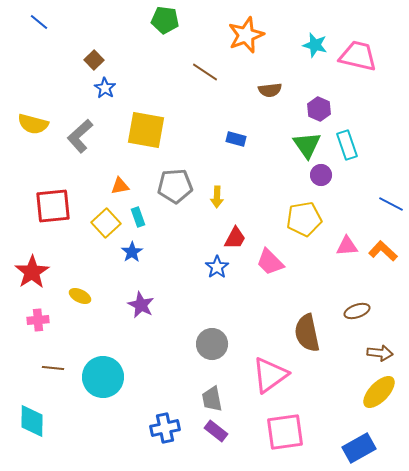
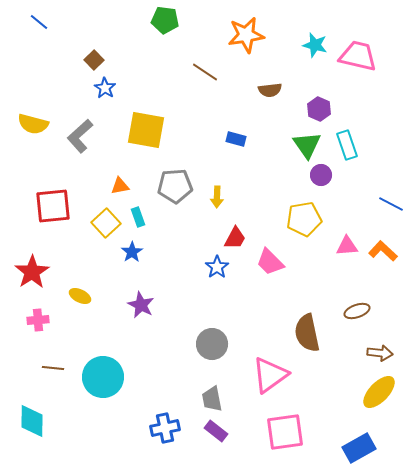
orange star at (246, 35): rotated 12 degrees clockwise
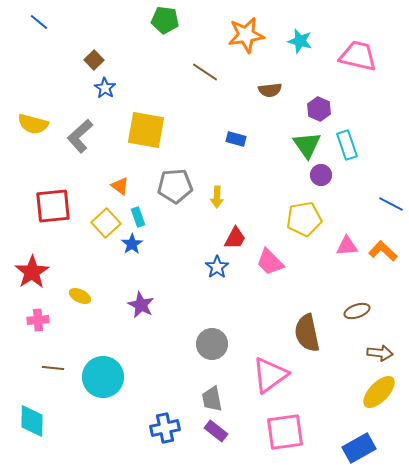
cyan star at (315, 45): moved 15 px left, 4 px up
orange triangle at (120, 186): rotated 48 degrees clockwise
blue star at (132, 252): moved 8 px up
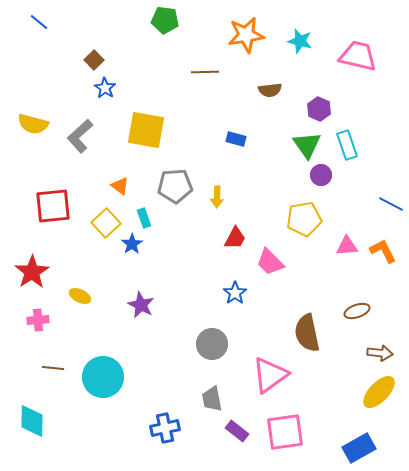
brown line at (205, 72): rotated 36 degrees counterclockwise
cyan rectangle at (138, 217): moved 6 px right, 1 px down
orange L-shape at (383, 251): rotated 20 degrees clockwise
blue star at (217, 267): moved 18 px right, 26 px down
purple rectangle at (216, 431): moved 21 px right
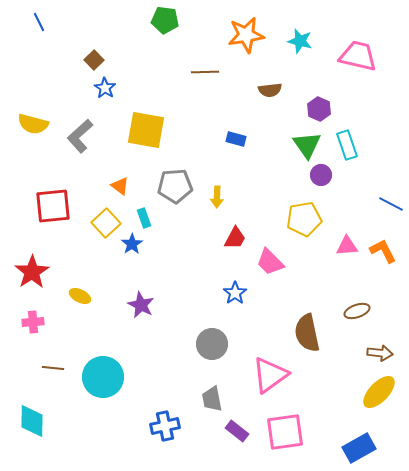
blue line at (39, 22): rotated 24 degrees clockwise
pink cross at (38, 320): moved 5 px left, 2 px down
blue cross at (165, 428): moved 2 px up
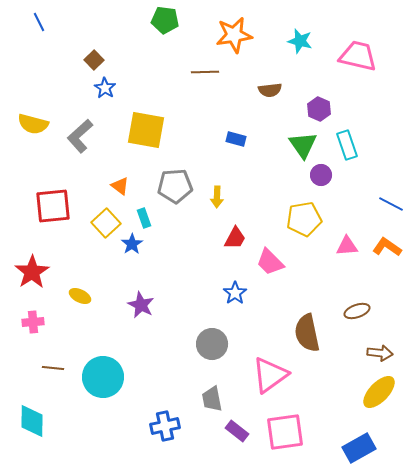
orange star at (246, 35): moved 12 px left
green triangle at (307, 145): moved 4 px left
orange L-shape at (383, 251): moved 4 px right, 4 px up; rotated 28 degrees counterclockwise
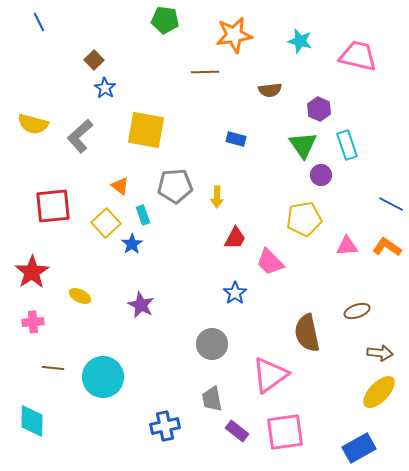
cyan rectangle at (144, 218): moved 1 px left, 3 px up
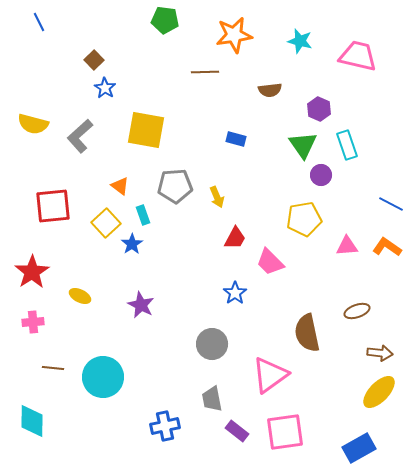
yellow arrow at (217, 197): rotated 25 degrees counterclockwise
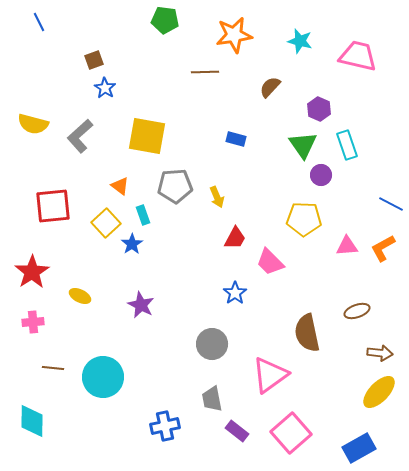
brown square at (94, 60): rotated 24 degrees clockwise
brown semicircle at (270, 90): moved 3 px up; rotated 140 degrees clockwise
yellow square at (146, 130): moved 1 px right, 6 px down
yellow pentagon at (304, 219): rotated 12 degrees clockwise
orange L-shape at (387, 247): moved 4 px left, 1 px down; rotated 64 degrees counterclockwise
pink square at (285, 432): moved 6 px right, 1 px down; rotated 33 degrees counterclockwise
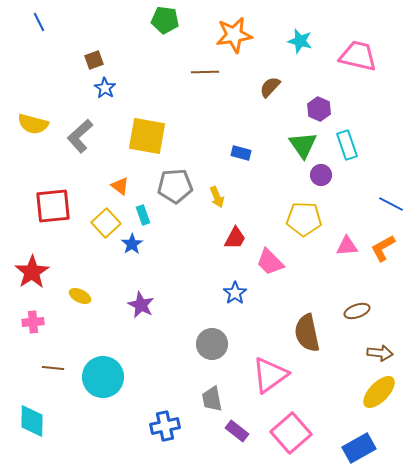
blue rectangle at (236, 139): moved 5 px right, 14 px down
